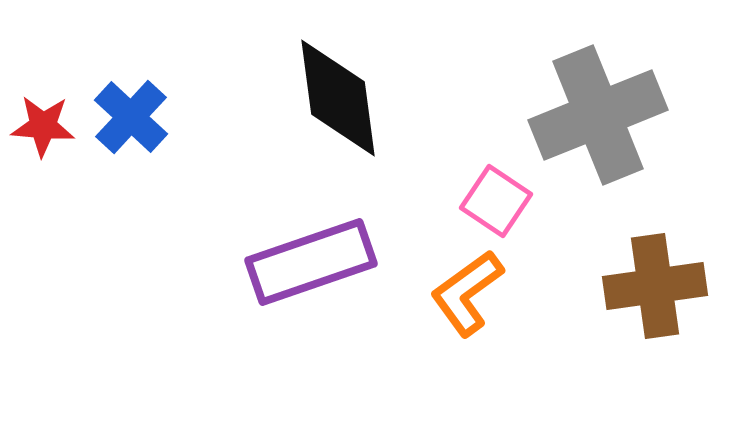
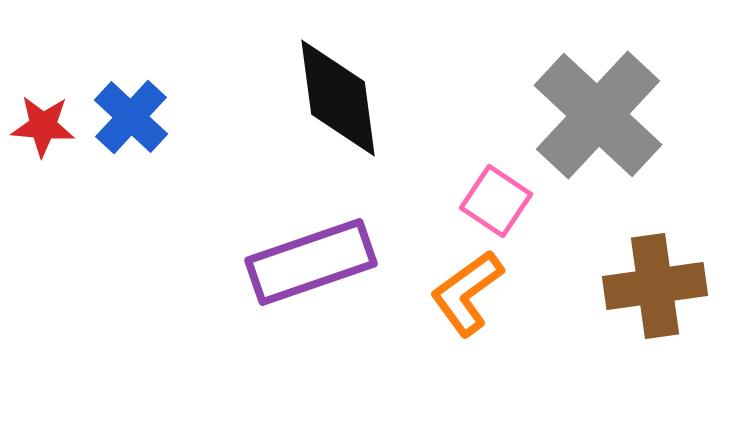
gray cross: rotated 25 degrees counterclockwise
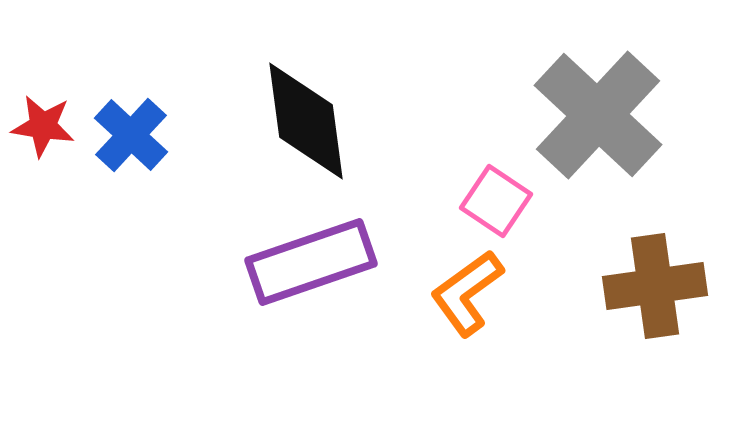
black diamond: moved 32 px left, 23 px down
blue cross: moved 18 px down
red star: rotated 4 degrees clockwise
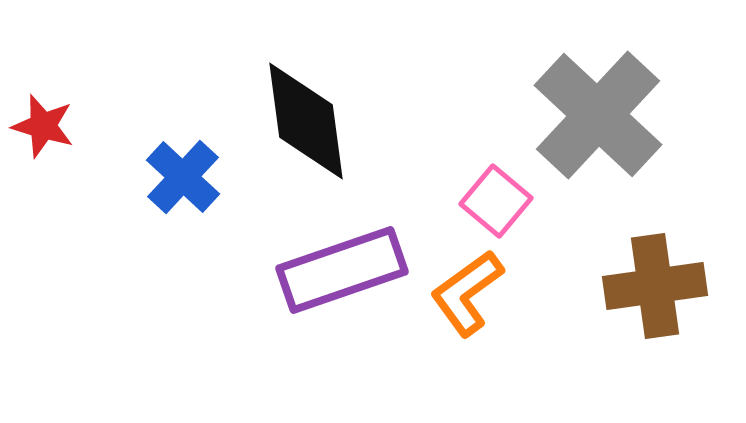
red star: rotated 8 degrees clockwise
blue cross: moved 52 px right, 42 px down
pink square: rotated 6 degrees clockwise
purple rectangle: moved 31 px right, 8 px down
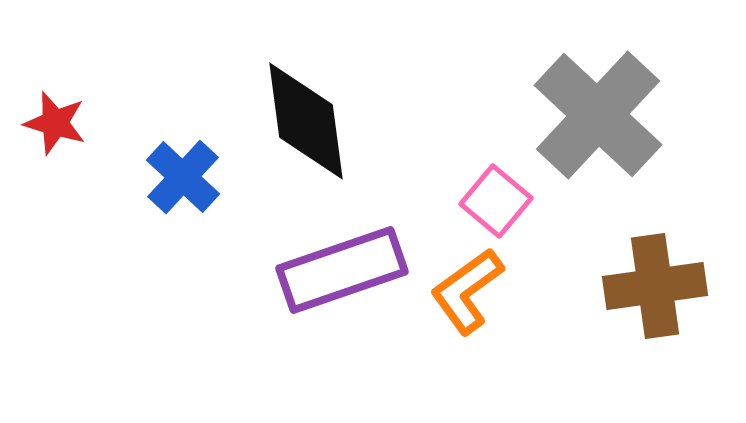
red star: moved 12 px right, 3 px up
orange L-shape: moved 2 px up
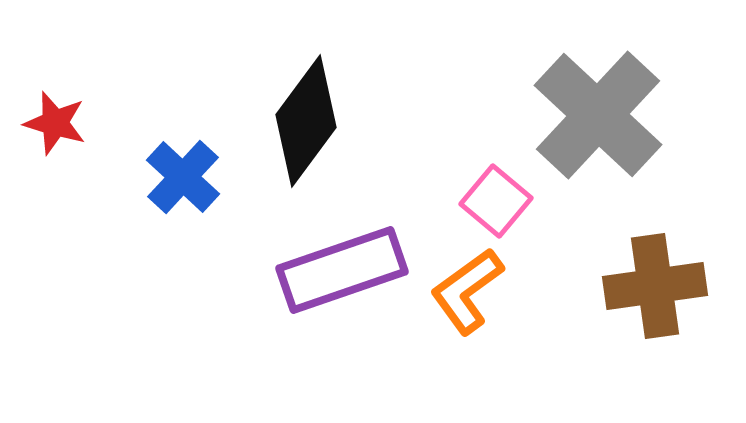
black diamond: rotated 44 degrees clockwise
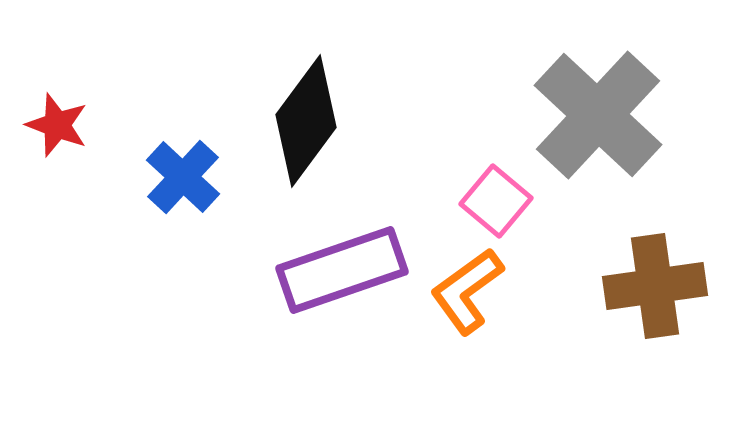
red star: moved 2 px right, 2 px down; rotated 4 degrees clockwise
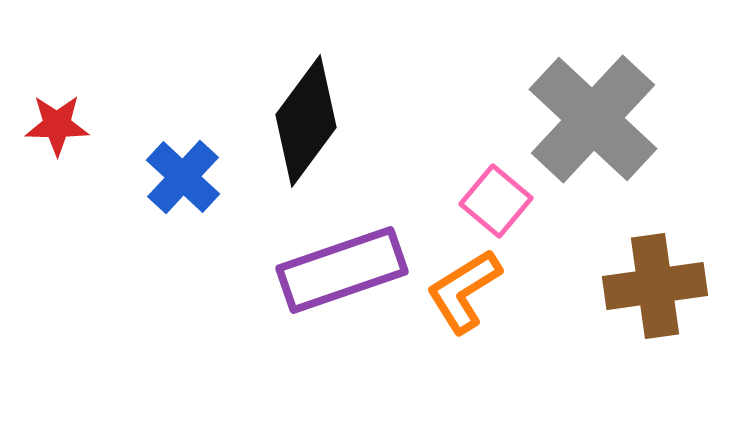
gray cross: moved 5 px left, 4 px down
red star: rotated 20 degrees counterclockwise
orange L-shape: moved 3 px left; rotated 4 degrees clockwise
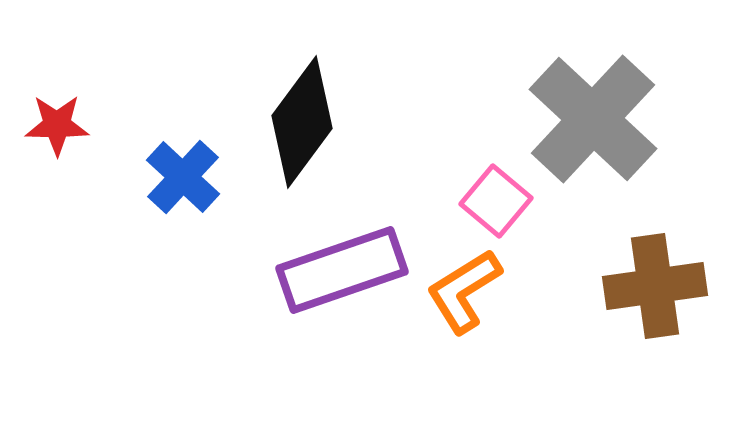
black diamond: moved 4 px left, 1 px down
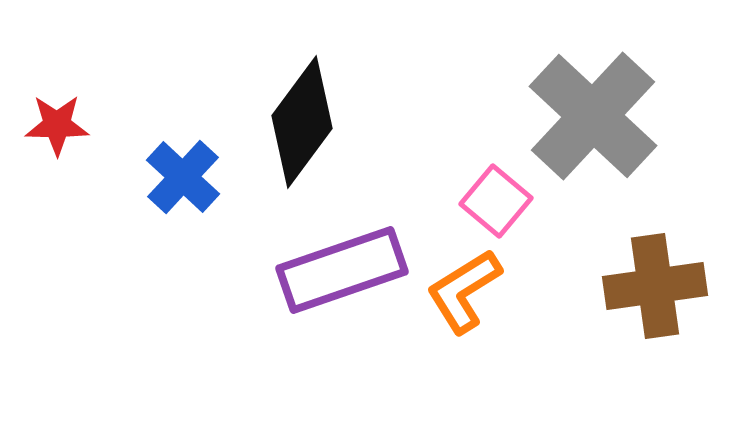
gray cross: moved 3 px up
